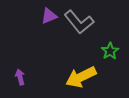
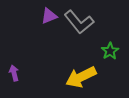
purple arrow: moved 6 px left, 4 px up
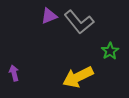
yellow arrow: moved 3 px left
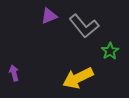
gray L-shape: moved 5 px right, 4 px down
yellow arrow: moved 1 px down
